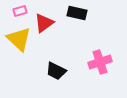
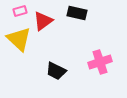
red triangle: moved 1 px left, 2 px up
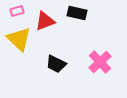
pink rectangle: moved 3 px left
red triangle: moved 2 px right; rotated 15 degrees clockwise
pink cross: rotated 25 degrees counterclockwise
black trapezoid: moved 7 px up
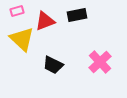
black rectangle: moved 2 px down; rotated 24 degrees counterclockwise
yellow triangle: moved 3 px right
black trapezoid: moved 3 px left, 1 px down
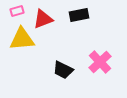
black rectangle: moved 2 px right
red triangle: moved 2 px left, 2 px up
yellow triangle: rotated 48 degrees counterclockwise
black trapezoid: moved 10 px right, 5 px down
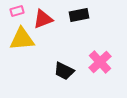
black trapezoid: moved 1 px right, 1 px down
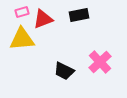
pink rectangle: moved 5 px right, 1 px down
